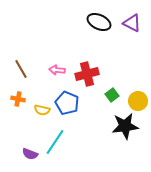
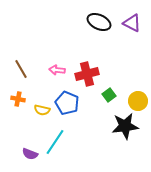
green square: moved 3 px left
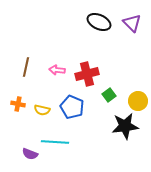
purple triangle: rotated 18 degrees clockwise
brown line: moved 5 px right, 2 px up; rotated 42 degrees clockwise
orange cross: moved 5 px down
blue pentagon: moved 5 px right, 4 px down
cyan line: rotated 60 degrees clockwise
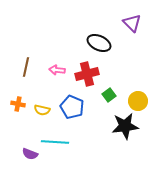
black ellipse: moved 21 px down
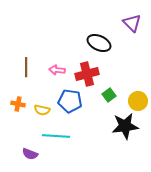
brown line: rotated 12 degrees counterclockwise
blue pentagon: moved 2 px left, 6 px up; rotated 15 degrees counterclockwise
cyan line: moved 1 px right, 6 px up
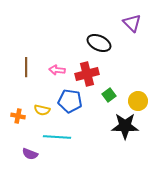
orange cross: moved 12 px down
black star: rotated 8 degrees clockwise
cyan line: moved 1 px right, 1 px down
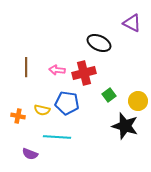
purple triangle: rotated 18 degrees counterclockwise
red cross: moved 3 px left, 1 px up
blue pentagon: moved 3 px left, 2 px down
black star: rotated 16 degrees clockwise
